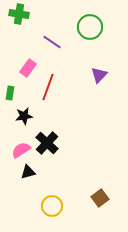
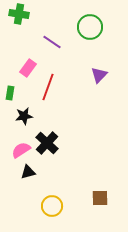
brown square: rotated 36 degrees clockwise
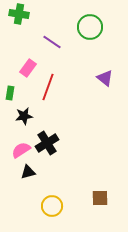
purple triangle: moved 6 px right, 3 px down; rotated 36 degrees counterclockwise
black cross: rotated 15 degrees clockwise
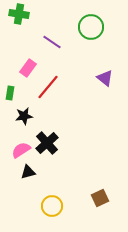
green circle: moved 1 px right
red line: rotated 20 degrees clockwise
black cross: rotated 10 degrees counterclockwise
brown square: rotated 24 degrees counterclockwise
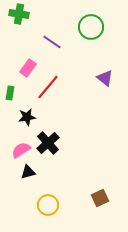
black star: moved 3 px right, 1 px down
black cross: moved 1 px right
yellow circle: moved 4 px left, 1 px up
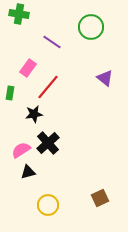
black star: moved 7 px right, 3 px up
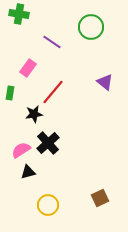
purple triangle: moved 4 px down
red line: moved 5 px right, 5 px down
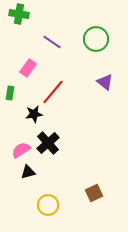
green circle: moved 5 px right, 12 px down
brown square: moved 6 px left, 5 px up
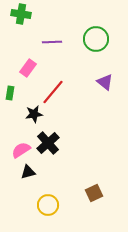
green cross: moved 2 px right
purple line: rotated 36 degrees counterclockwise
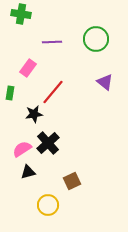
pink semicircle: moved 1 px right, 1 px up
brown square: moved 22 px left, 12 px up
